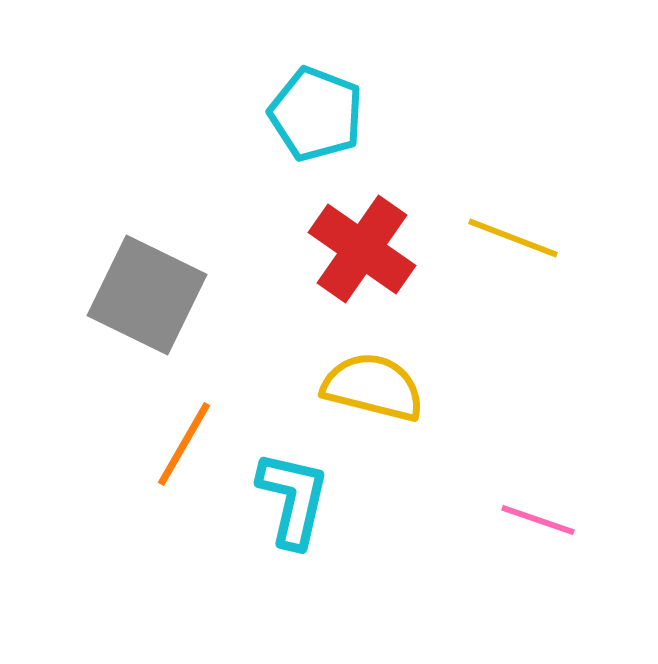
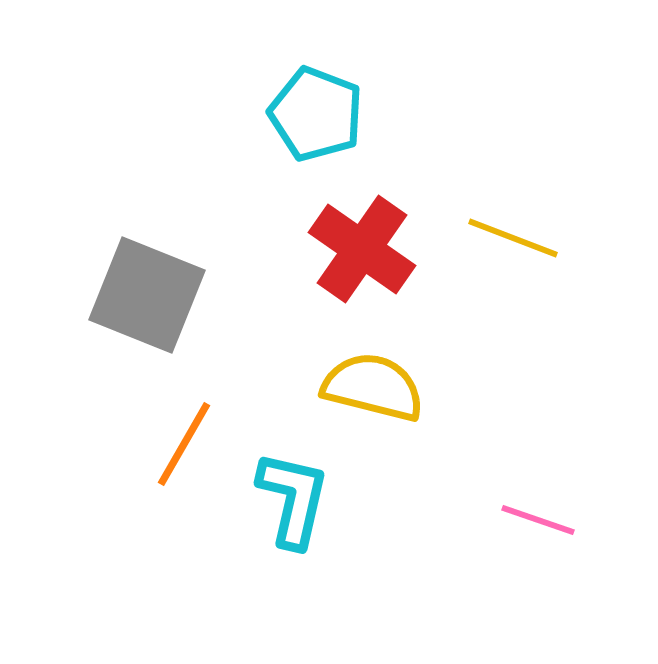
gray square: rotated 4 degrees counterclockwise
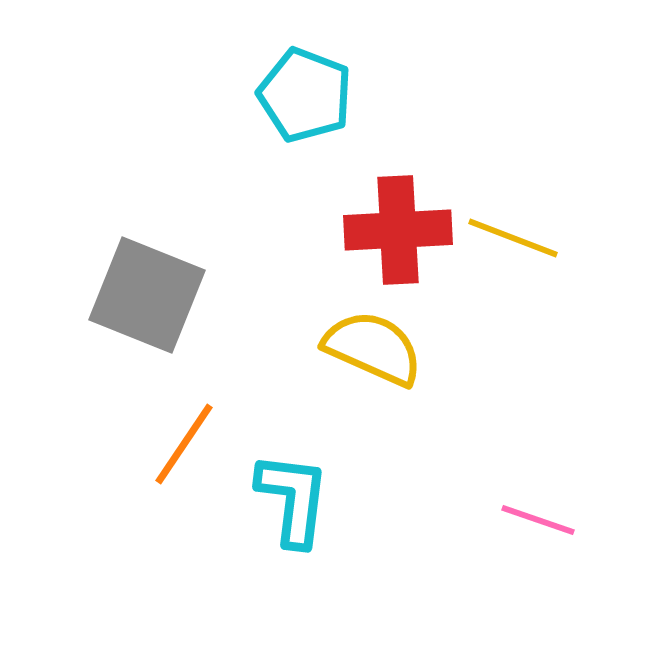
cyan pentagon: moved 11 px left, 19 px up
red cross: moved 36 px right, 19 px up; rotated 38 degrees counterclockwise
yellow semicircle: moved 39 px up; rotated 10 degrees clockwise
orange line: rotated 4 degrees clockwise
cyan L-shape: rotated 6 degrees counterclockwise
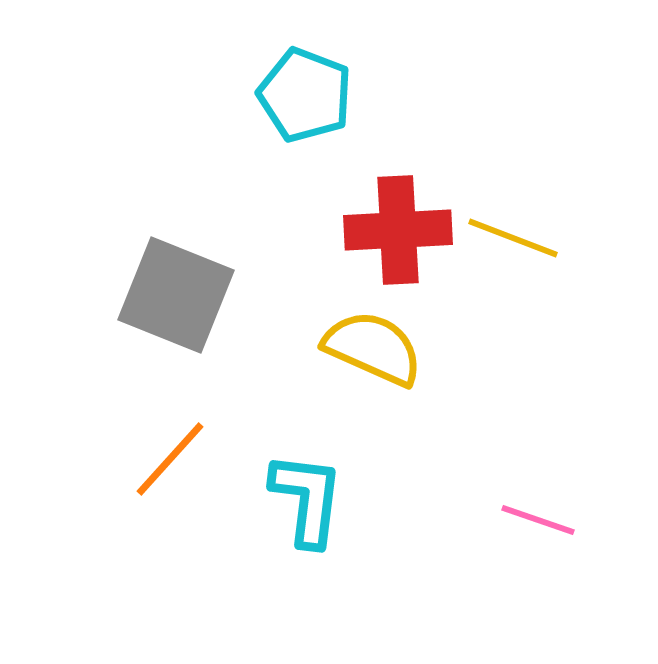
gray square: moved 29 px right
orange line: moved 14 px left, 15 px down; rotated 8 degrees clockwise
cyan L-shape: moved 14 px right
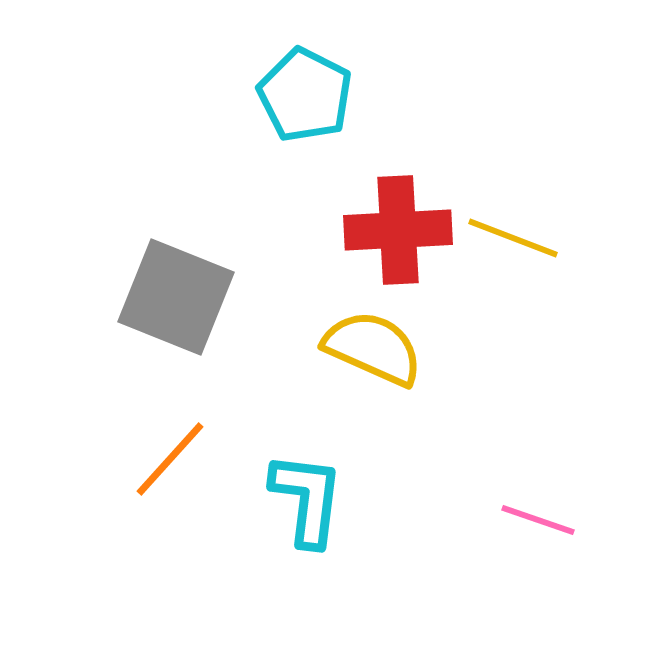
cyan pentagon: rotated 6 degrees clockwise
gray square: moved 2 px down
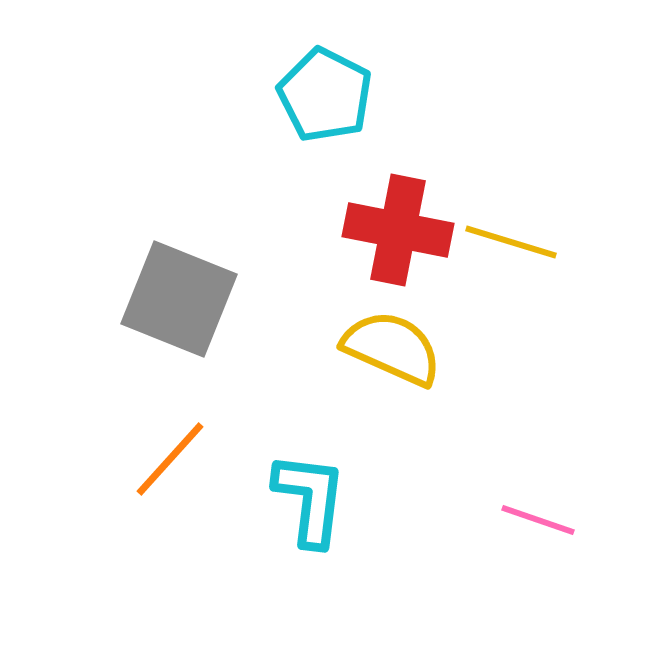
cyan pentagon: moved 20 px right
red cross: rotated 14 degrees clockwise
yellow line: moved 2 px left, 4 px down; rotated 4 degrees counterclockwise
gray square: moved 3 px right, 2 px down
yellow semicircle: moved 19 px right
cyan L-shape: moved 3 px right
